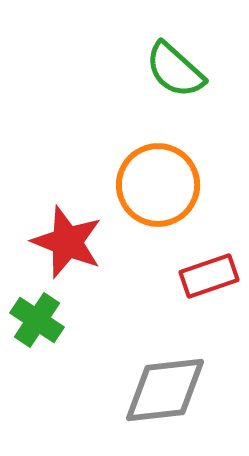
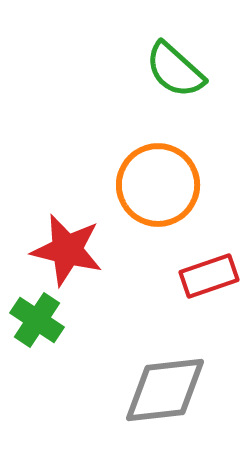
red star: moved 8 px down; rotated 8 degrees counterclockwise
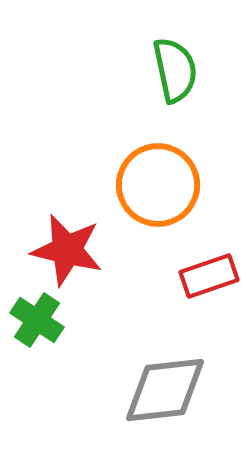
green semicircle: rotated 144 degrees counterclockwise
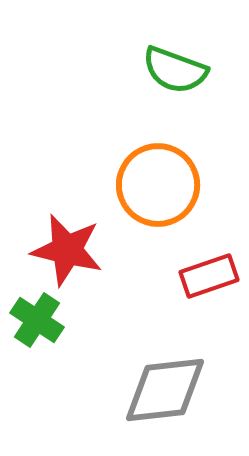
green semicircle: rotated 122 degrees clockwise
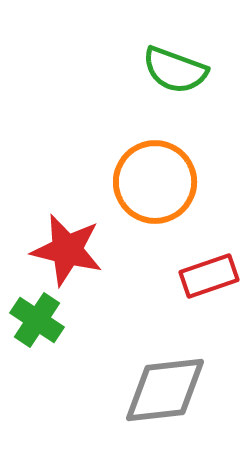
orange circle: moved 3 px left, 3 px up
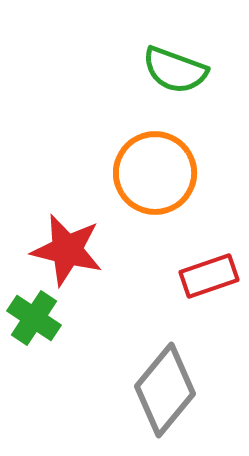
orange circle: moved 9 px up
green cross: moved 3 px left, 2 px up
gray diamond: rotated 44 degrees counterclockwise
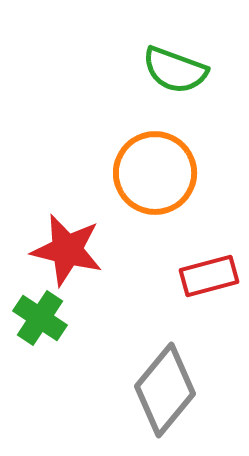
red rectangle: rotated 4 degrees clockwise
green cross: moved 6 px right
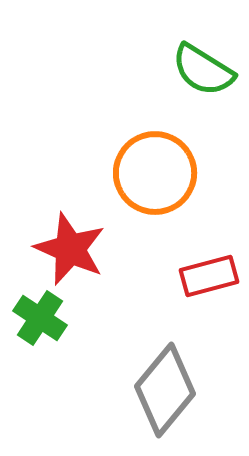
green semicircle: moved 28 px right; rotated 12 degrees clockwise
red star: moved 3 px right, 1 px up; rotated 10 degrees clockwise
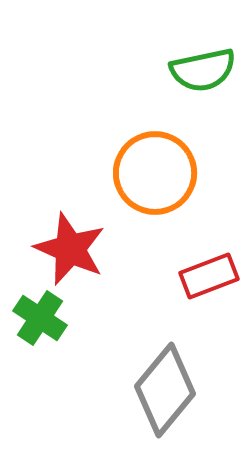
green semicircle: rotated 44 degrees counterclockwise
red rectangle: rotated 6 degrees counterclockwise
